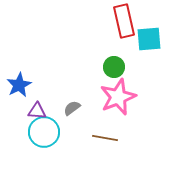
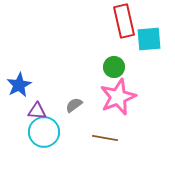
gray semicircle: moved 2 px right, 3 px up
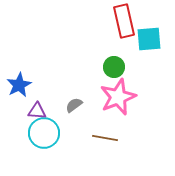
cyan circle: moved 1 px down
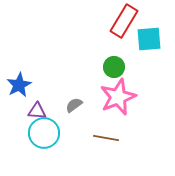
red rectangle: rotated 44 degrees clockwise
brown line: moved 1 px right
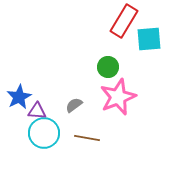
green circle: moved 6 px left
blue star: moved 12 px down
brown line: moved 19 px left
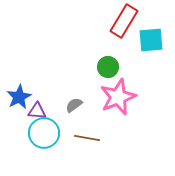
cyan square: moved 2 px right, 1 px down
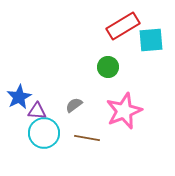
red rectangle: moved 1 px left, 5 px down; rotated 28 degrees clockwise
pink star: moved 6 px right, 14 px down
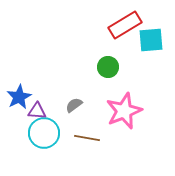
red rectangle: moved 2 px right, 1 px up
